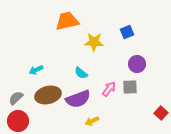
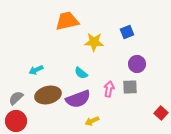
pink arrow: rotated 28 degrees counterclockwise
red circle: moved 2 px left
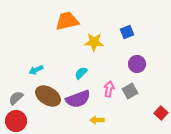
cyan semicircle: rotated 96 degrees clockwise
gray square: moved 4 px down; rotated 28 degrees counterclockwise
brown ellipse: moved 1 px down; rotated 45 degrees clockwise
yellow arrow: moved 5 px right, 1 px up; rotated 24 degrees clockwise
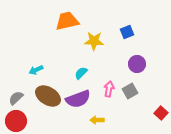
yellow star: moved 1 px up
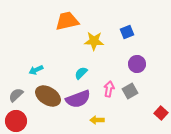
gray semicircle: moved 3 px up
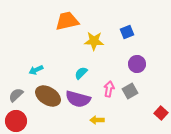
purple semicircle: rotated 35 degrees clockwise
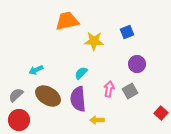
purple semicircle: rotated 70 degrees clockwise
red circle: moved 3 px right, 1 px up
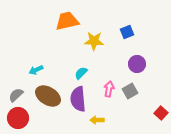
red circle: moved 1 px left, 2 px up
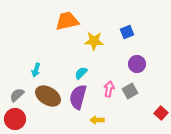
cyan arrow: rotated 48 degrees counterclockwise
gray semicircle: moved 1 px right
purple semicircle: moved 2 px up; rotated 20 degrees clockwise
red circle: moved 3 px left, 1 px down
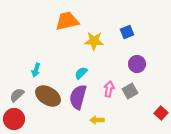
red circle: moved 1 px left
